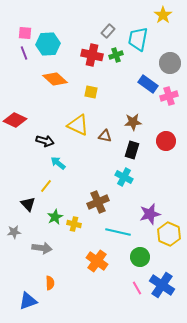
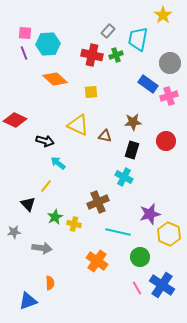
yellow square: rotated 16 degrees counterclockwise
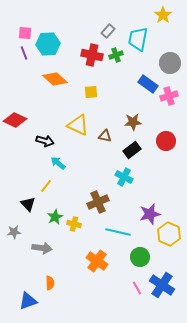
black rectangle: rotated 36 degrees clockwise
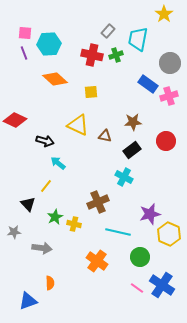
yellow star: moved 1 px right, 1 px up
cyan hexagon: moved 1 px right
pink line: rotated 24 degrees counterclockwise
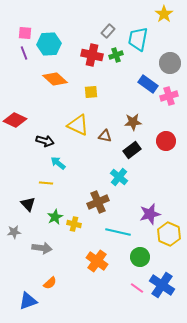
cyan cross: moved 5 px left; rotated 12 degrees clockwise
yellow line: moved 3 px up; rotated 56 degrees clockwise
orange semicircle: rotated 48 degrees clockwise
